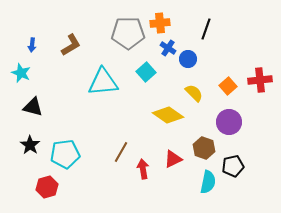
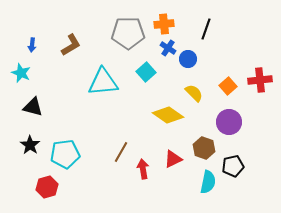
orange cross: moved 4 px right, 1 px down
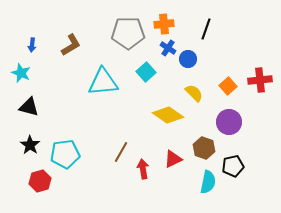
black triangle: moved 4 px left
red hexagon: moved 7 px left, 6 px up
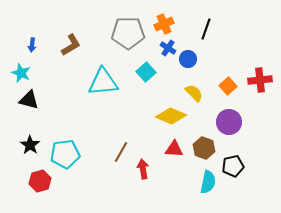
orange cross: rotated 18 degrees counterclockwise
black triangle: moved 7 px up
yellow diamond: moved 3 px right, 1 px down; rotated 12 degrees counterclockwise
red triangle: moved 1 px right, 10 px up; rotated 30 degrees clockwise
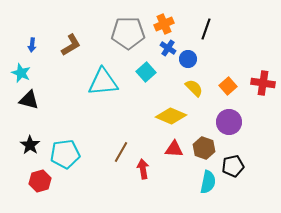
red cross: moved 3 px right, 3 px down; rotated 15 degrees clockwise
yellow semicircle: moved 5 px up
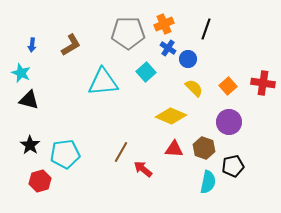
red arrow: rotated 42 degrees counterclockwise
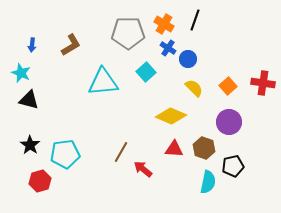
orange cross: rotated 36 degrees counterclockwise
black line: moved 11 px left, 9 px up
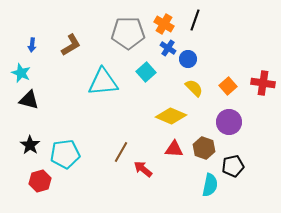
cyan semicircle: moved 2 px right, 3 px down
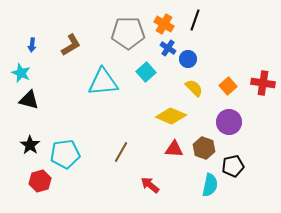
red arrow: moved 7 px right, 16 px down
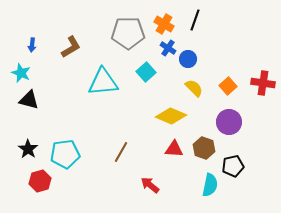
brown L-shape: moved 2 px down
black star: moved 2 px left, 4 px down
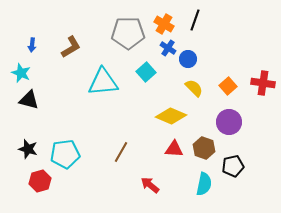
black star: rotated 18 degrees counterclockwise
cyan semicircle: moved 6 px left, 1 px up
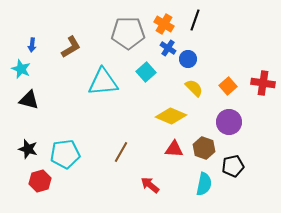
cyan star: moved 4 px up
